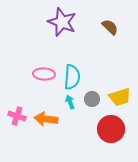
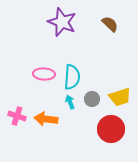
brown semicircle: moved 3 px up
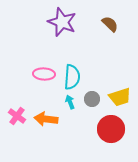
pink cross: rotated 18 degrees clockwise
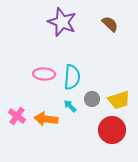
yellow trapezoid: moved 1 px left, 3 px down
cyan arrow: moved 4 px down; rotated 24 degrees counterclockwise
red circle: moved 1 px right, 1 px down
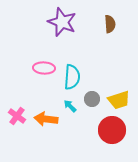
brown semicircle: rotated 42 degrees clockwise
pink ellipse: moved 6 px up
